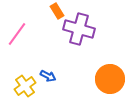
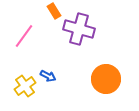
orange rectangle: moved 3 px left
pink line: moved 7 px right, 2 px down
orange circle: moved 4 px left
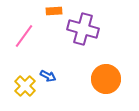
orange rectangle: rotated 63 degrees counterclockwise
purple cross: moved 4 px right
yellow cross: rotated 10 degrees counterclockwise
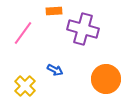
pink line: moved 1 px left, 3 px up
blue arrow: moved 7 px right, 6 px up
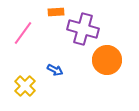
orange rectangle: moved 2 px right, 1 px down
orange circle: moved 1 px right, 19 px up
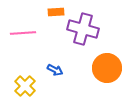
pink line: rotated 50 degrees clockwise
orange circle: moved 8 px down
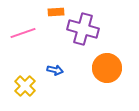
pink line: rotated 15 degrees counterclockwise
blue arrow: rotated 14 degrees counterclockwise
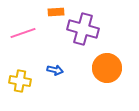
yellow cross: moved 5 px left, 5 px up; rotated 35 degrees counterclockwise
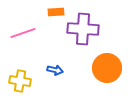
purple cross: rotated 12 degrees counterclockwise
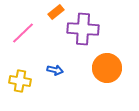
orange rectangle: rotated 35 degrees counterclockwise
pink line: rotated 25 degrees counterclockwise
